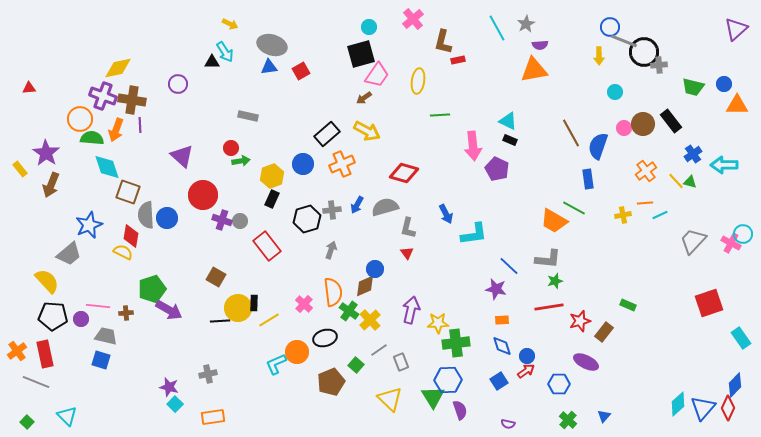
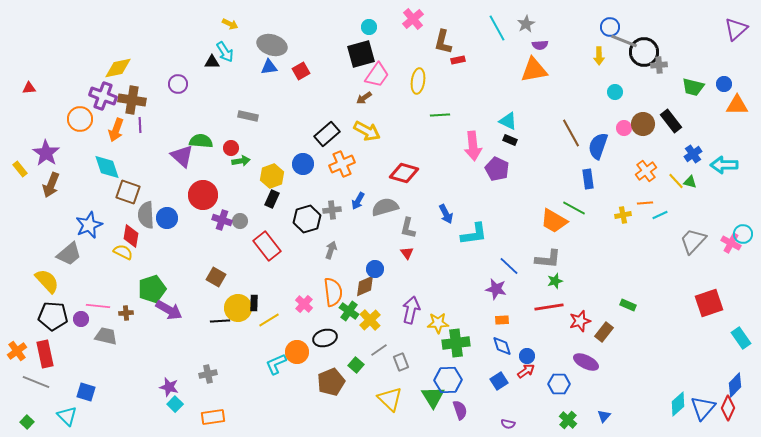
green semicircle at (92, 138): moved 109 px right, 3 px down
blue arrow at (357, 205): moved 1 px right, 4 px up
blue square at (101, 360): moved 15 px left, 32 px down
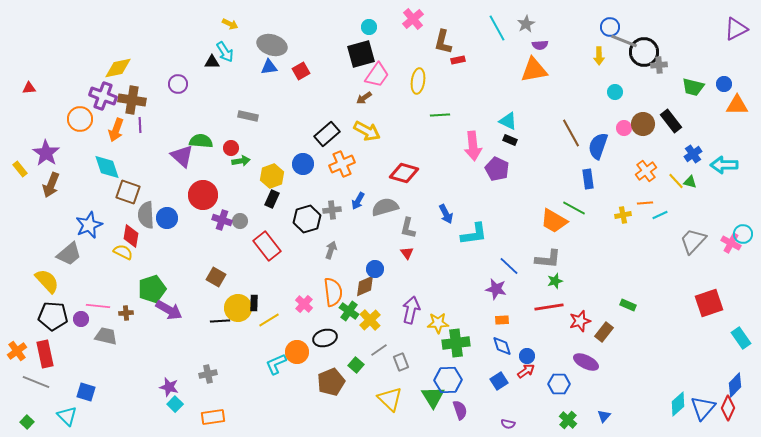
purple triangle at (736, 29): rotated 15 degrees clockwise
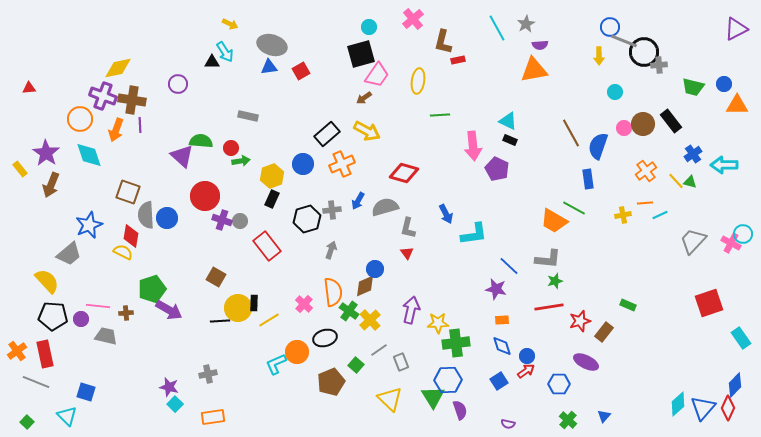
cyan diamond at (107, 167): moved 18 px left, 12 px up
red circle at (203, 195): moved 2 px right, 1 px down
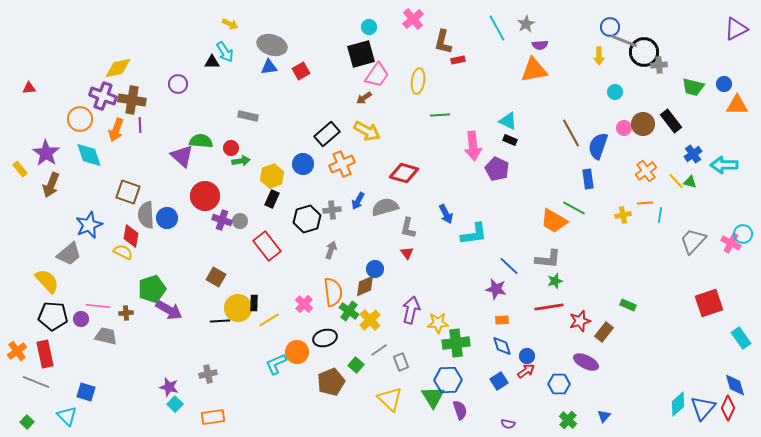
cyan line at (660, 215): rotated 56 degrees counterclockwise
blue diamond at (735, 385): rotated 60 degrees counterclockwise
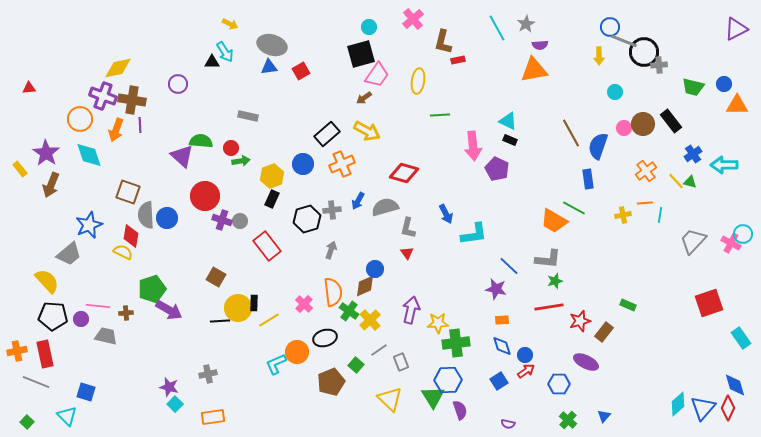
orange cross at (17, 351): rotated 24 degrees clockwise
blue circle at (527, 356): moved 2 px left, 1 px up
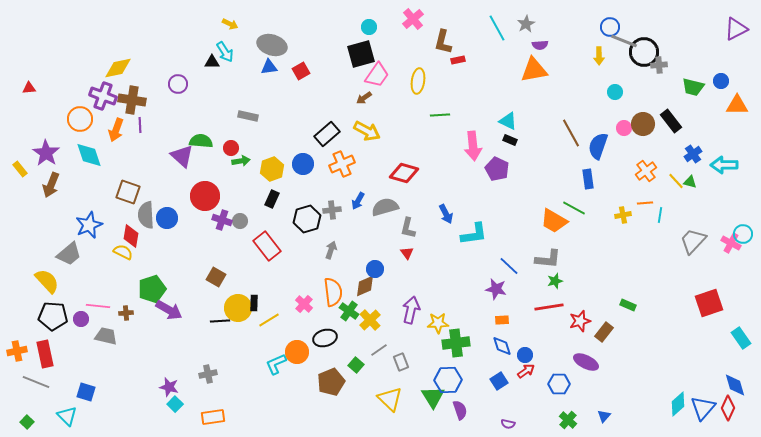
blue circle at (724, 84): moved 3 px left, 3 px up
yellow hexagon at (272, 176): moved 7 px up
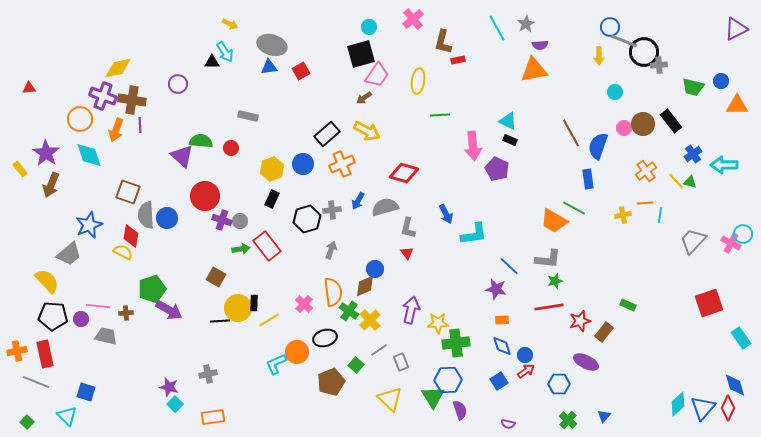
green arrow at (241, 161): moved 88 px down
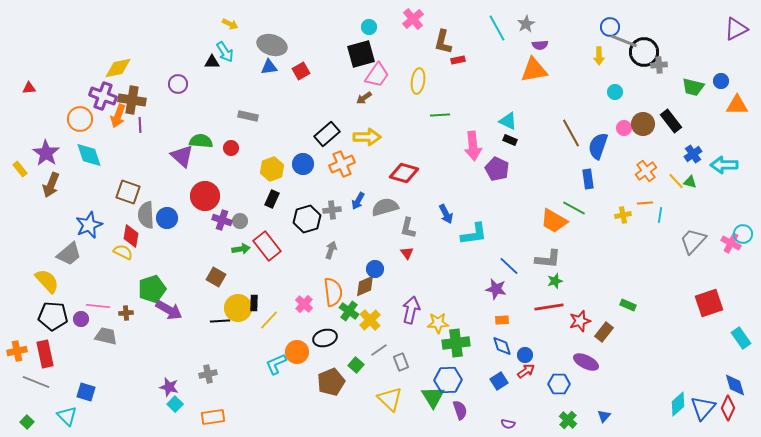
orange arrow at (116, 130): moved 2 px right, 14 px up
yellow arrow at (367, 131): moved 6 px down; rotated 28 degrees counterclockwise
yellow line at (269, 320): rotated 15 degrees counterclockwise
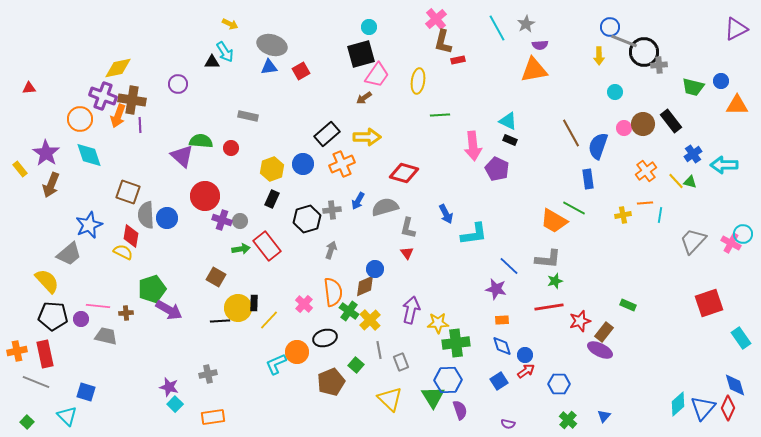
pink cross at (413, 19): moved 23 px right
gray line at (379, 350): rotated 66 degrees counterclockwise
purple ellipse at (586, 362): moved 14 px right, 12 px up
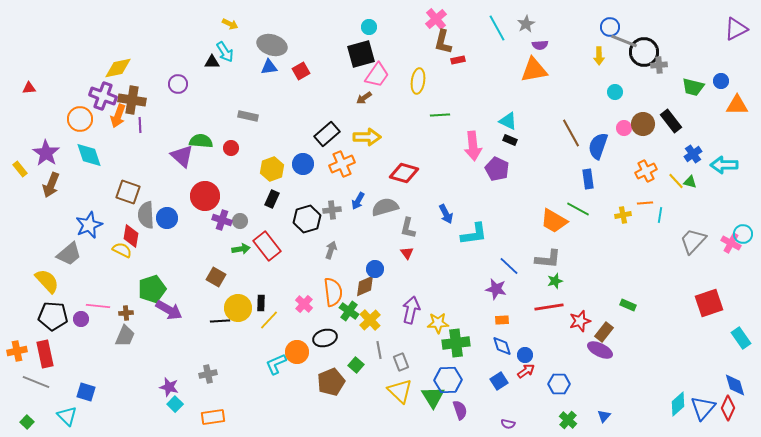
orange cross at (646, 171): rotated 10 degrees clockwise
green line at (574, 208): moved 4 px right, 1 px down
yellow semicircle at (123, 252): moved 1 px left, 2 px up
black rectangle at (254, 303): moved 7 px right
gray trapezoid at (106, 336): moved 19 px right; rotated 100 degrees clockwise
yellow triangle at (390, 399): moved 10 px right, 8 px up
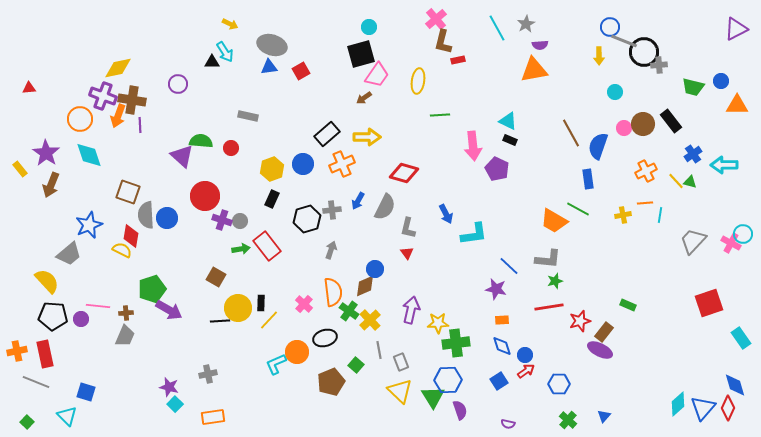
gray semicircle at (385, 207): rotated 132 degrees clockwise
